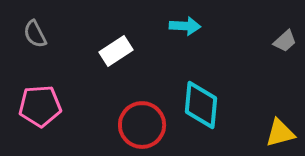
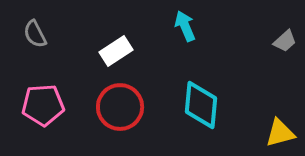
cyan arrow: rotated 116 degrees counterclockwise
pink pentagon: moved 3 px right, 1 px up
red circle: moved 22 px left, 18 px up
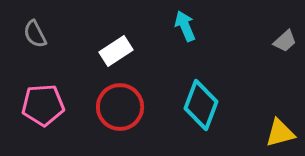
cyan diamond: rotated 15 degrees clockwise
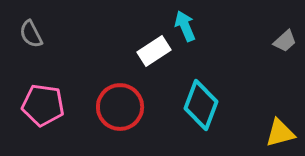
gray semicircle: moved 4 px left
white rectangle: moved 38 px right
pink pentagon: rotated 12 degrees clockwise
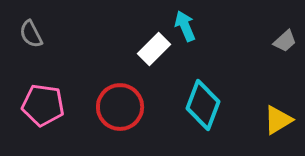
white rectangle: moved 2 px up; rotated 12 degrees counterclockwise
cyan diamond: moved 2 px right
yellow triangle: moved 2 px left, 13 px up; rotated 16 degrees counterclockwise
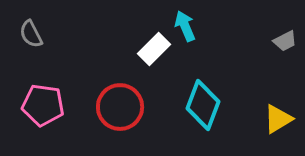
gray trapezoid: rotated 15 degrees clockwise
yellow triangle: moved 1 px up
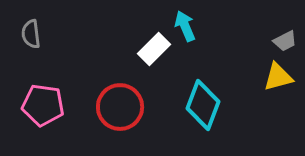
gray semicircle: rotated 20 degrees clockwise
yellow triangle: moved 42 px up; rotated 16 degrees clockwise
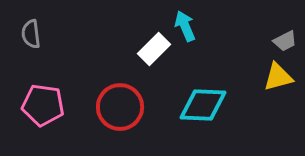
cyan diamond: rotated 72 degrees clockwise
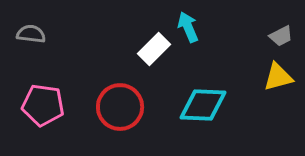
cyan arrow: moved 3 px right, 1 px down
gray semicircle: rotated 104 degrees clockwise
gray trapezoid: moved 4 px left, 5 px up
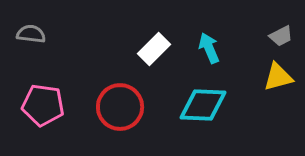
cyan arrow: moved 21 px right, 21 px down
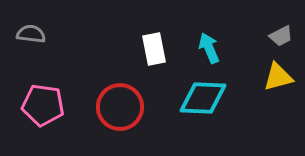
white rectangle: rotated 56 degrees counterclockwise
cyan diamond: moved 7 px up
